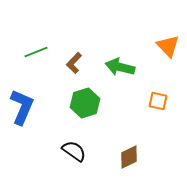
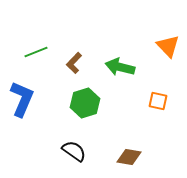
blue L-shape: moved 8 px up
brown diamond: rotated 35 degrees clockwise
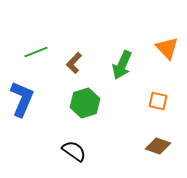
orange triangle: moved 1 px left, 2 px down
green arrow: moved 2 px right, 2 px up; rotated 80 degrees counterclockwise
brown diamond: moved 29 px right, 11 px up; rotated 10 degrees clockwise
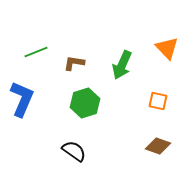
brown L-shape: rotated 55 degrees clockwise
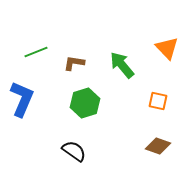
green arrow: rotated 116 degrees clockwise
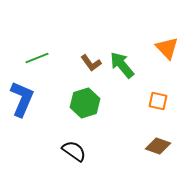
green line: moved 1 px right, 6 px down
brown L-shape: moved 17 px right; rotated 135 degrees counterclockwise
